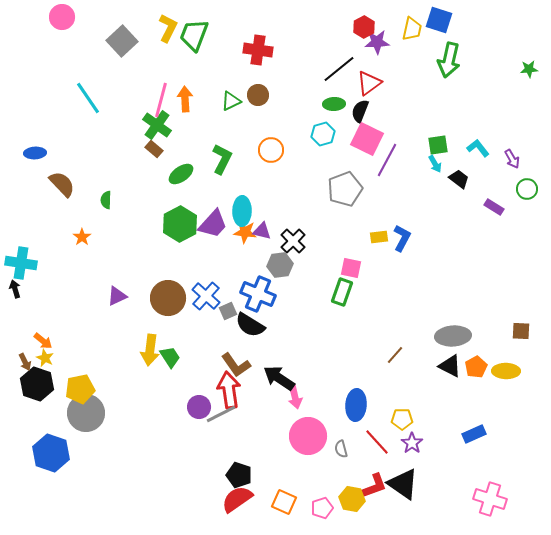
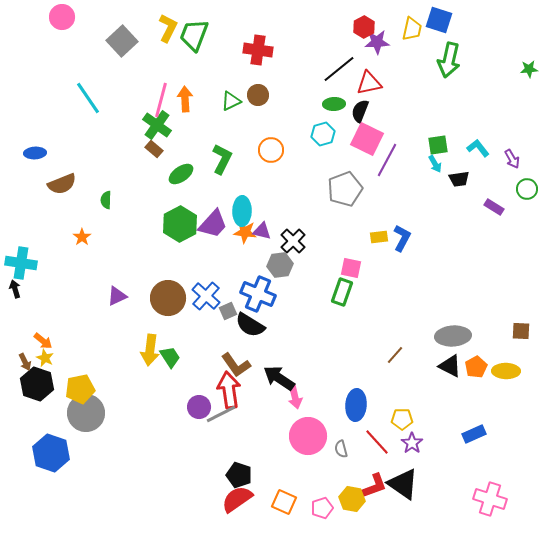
red triangle at (369, 83): rotated 24 degrees clockwise
black trapezoid at (459, 179): rotated 135 degrees clockwise
brown semicircle at (62, 184): rotated 112 degrees clockwise
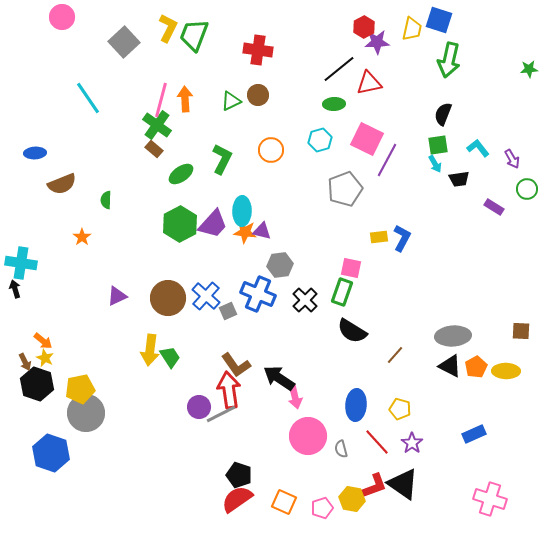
gray square at (122, 41): moved 2 px right, 1 px down
black semicircle at (360, 111): moved 83 px right, 3 px down
cyan hexagon at (323, 134): moved 3 px left, 6 px down
black cross at (293, 241): moved 12 px right, 59 px down
black semicircle at (250, 325): moved 102 px right, 6 px down
yellow pentagon at (402, 419): moved 2 px left, 10 px up; rotated 15 degrees clockwise
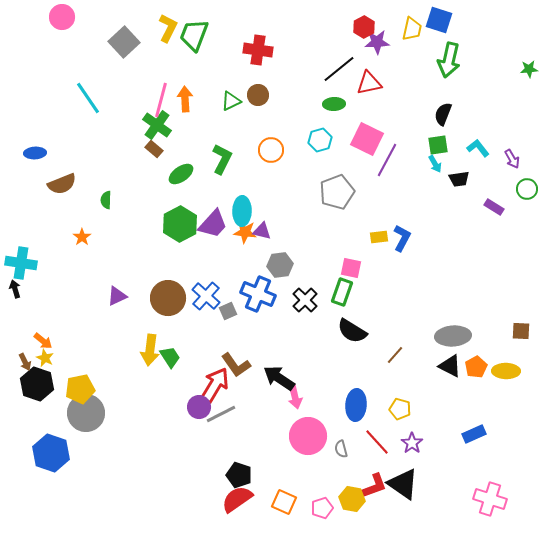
gray pentagon at (345, 189): moved 8 px left, 3 px down
red arrow at (229, 390): moved 14 px left, 5 px up; rotated 39 degrees clockwise
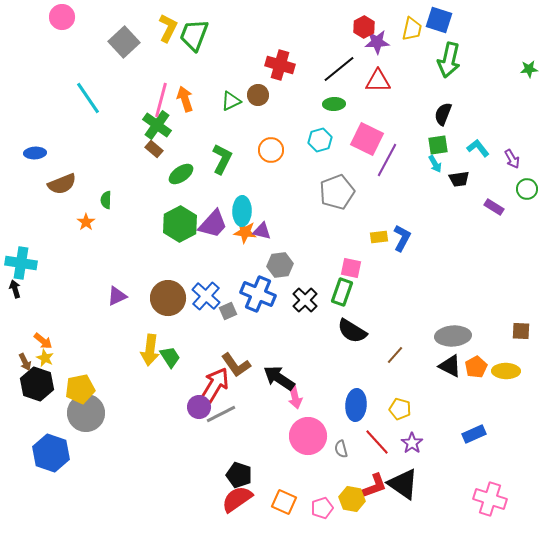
red cross at (258, 50): moved 22 px right, 15 px down; rotated 8 degrees clockwise
red triangle at (369, 83): moved 9 px right, 2 px up; rotated 12 degrees clockwise
orange arrow at (185, 99): rotated 15 degrees counterclockwise
orange star at (82, 237): moved 4 px right, 15 px up
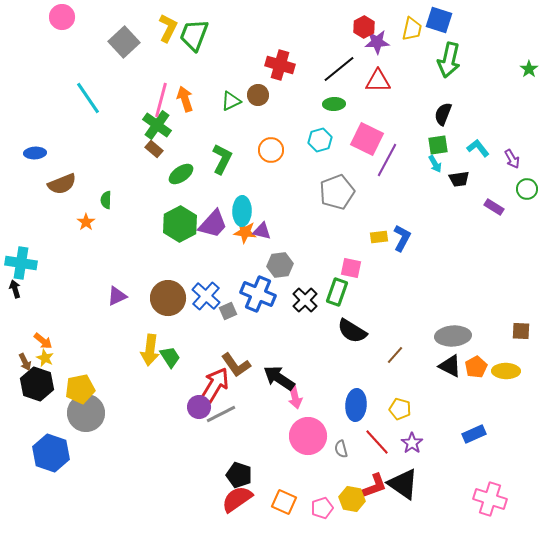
green star at (529, 69): rotated 30 degrees counterclockwise
green rectangle at (342, 292): moved 5 px left
